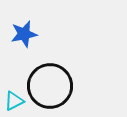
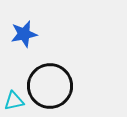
cyan triangle: rotated 15 degrees clockwise
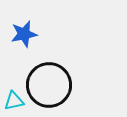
black circle: moved 1 px left, 1 px up
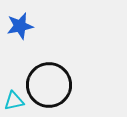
blue star: moved 4 px left, 8 px up
